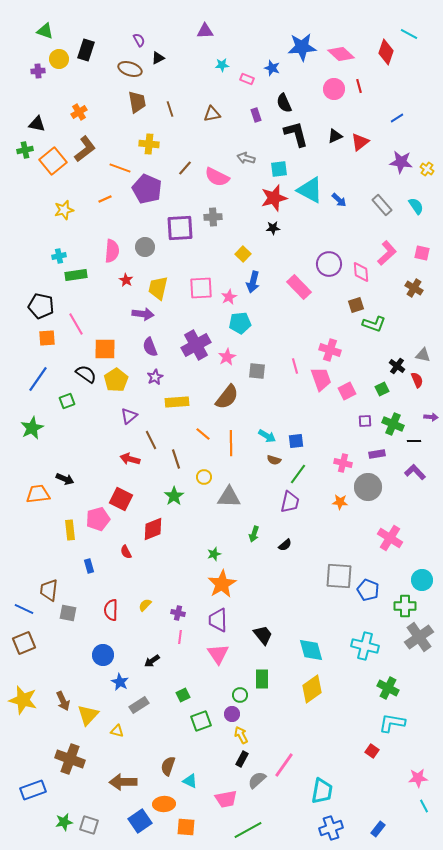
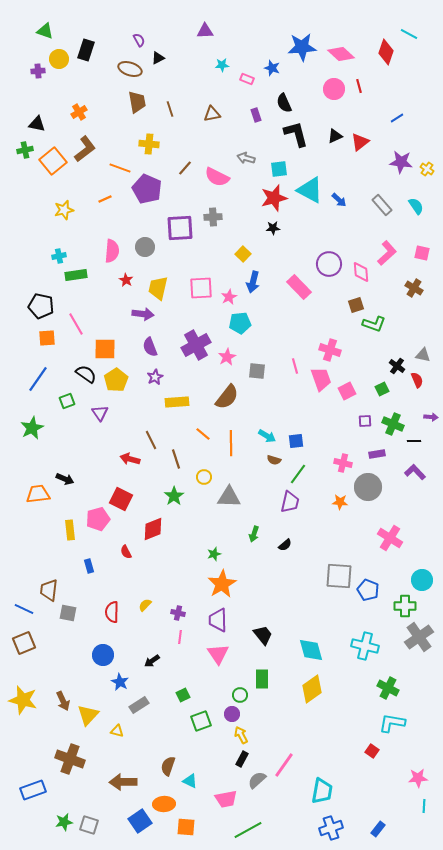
purple triangle at (129, 416): moved 29 px left, 3 px up; rotated 24 degrees counterclockwise
red semicircle at (111, 610): moved 1 px right, 2 px down
cyan line at (424, 806): rotated 32 degrees clockwise
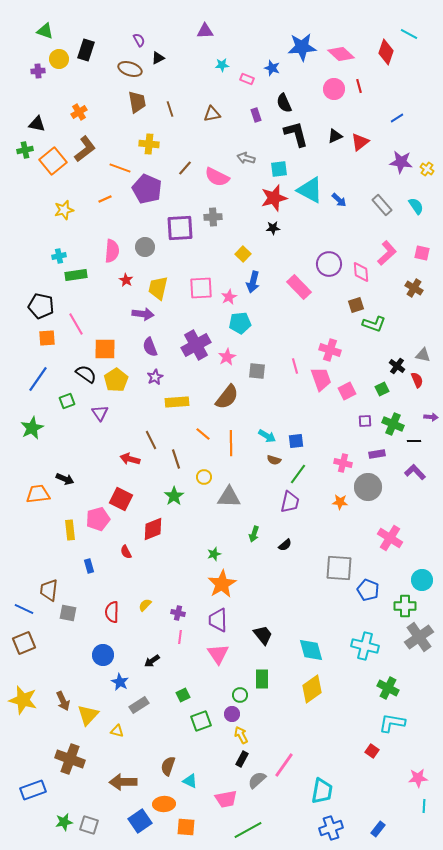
gray square at (339, 576): moved 8 px up
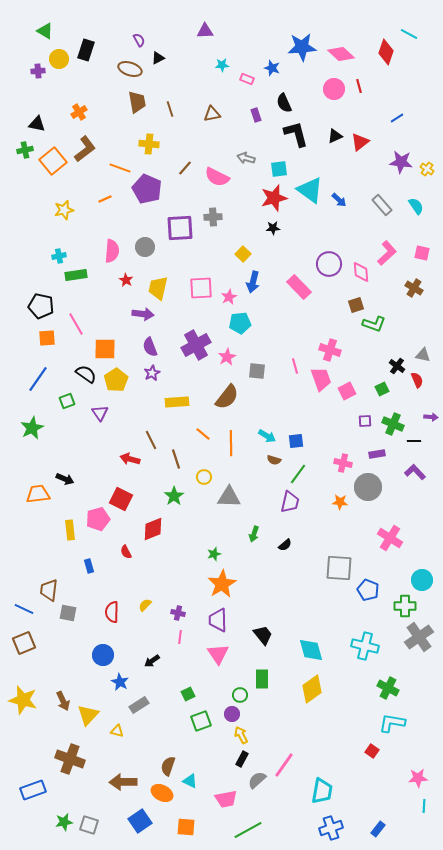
green triangle at (45, 31): rotated 12 degrees clockwise
cyan triangle at (310, 190): rotated 8 degrees clockwise
purple star at (155, 377): moved 3 px left, 4 px up
green square at (183, 695): moved 5 px right, 1 px up
orange ellipse at (164, 804): moved 2 px left, 11 px up; rotated 30 degrees clockwise
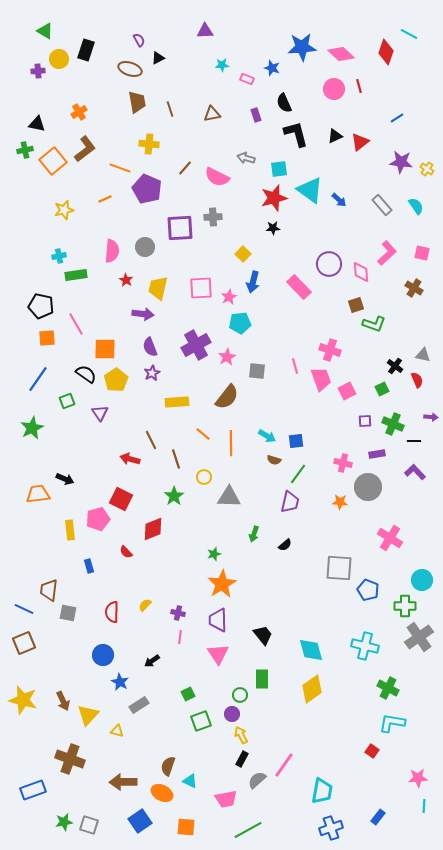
black cross at (397, 366): moved 2 px left
red semicircle at (126, 552): rotated 16 degrees counterclockwise
blue rectangle at (378, 829): moved 12 px up
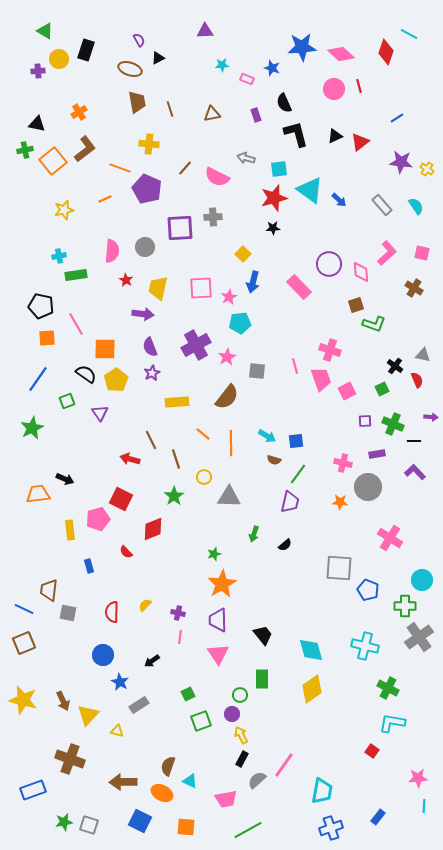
blue square at (140, 821): rotated 30 degrees counterclockwise
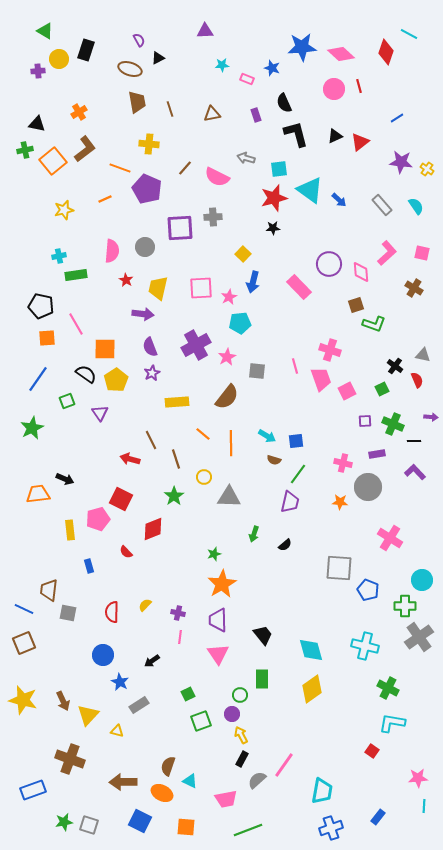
green line at (248, 830): rotated 8 degrees clockwise
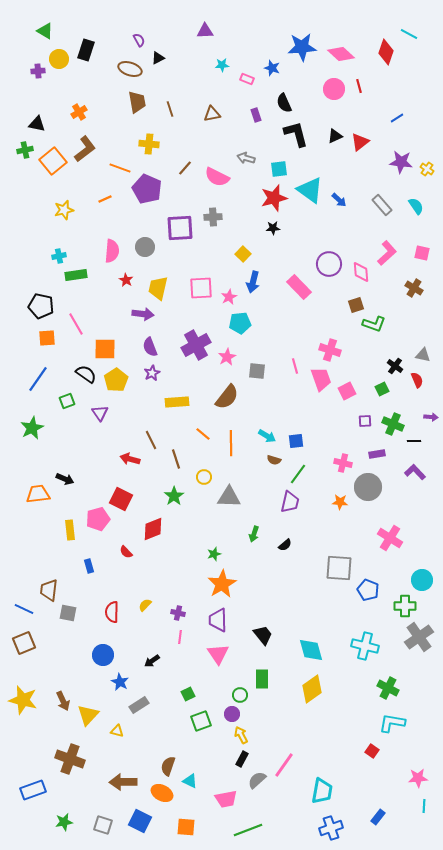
gray square at (89, 825): moved 14 px right
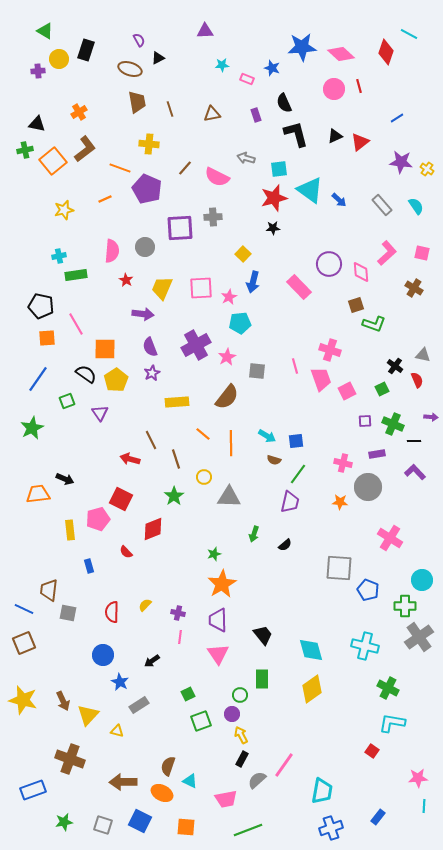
yellow trapezoid at (158, 288): moved 4 px right; rotated 10 degrees clockwise
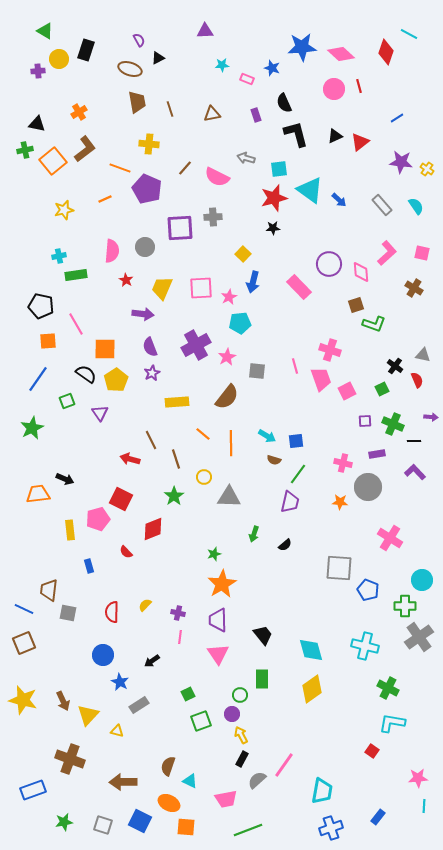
orange square at (47, 338): moved 1 px right, 3 px down
orange ellipse at (162, 793): moved 7 px right, 10 px down
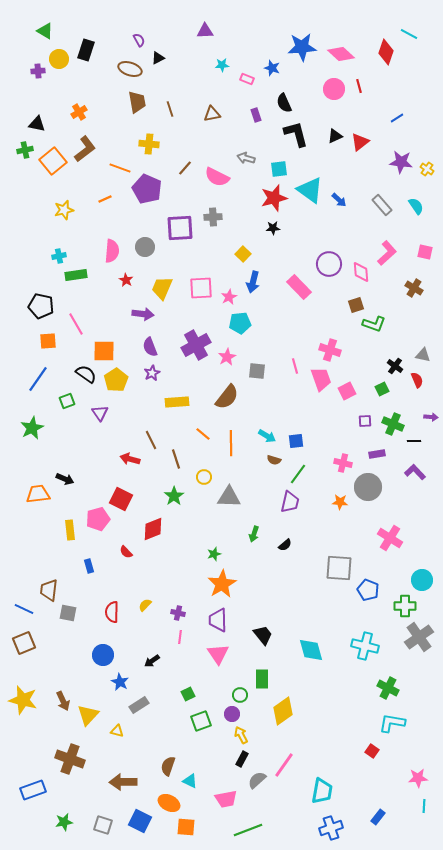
pink square at (422, 253): moved 3 px right, 1 px up
orange square at (105, 349): moved 1 px left, 2 px down
yellow diamond at (312, 689): moved 29 px left, 22 px down
